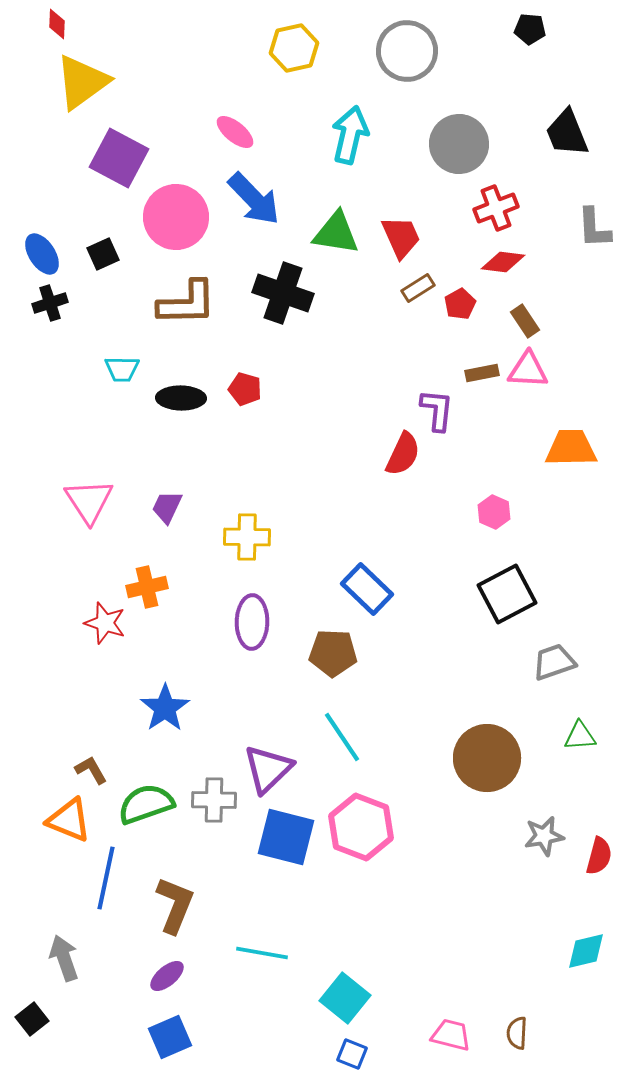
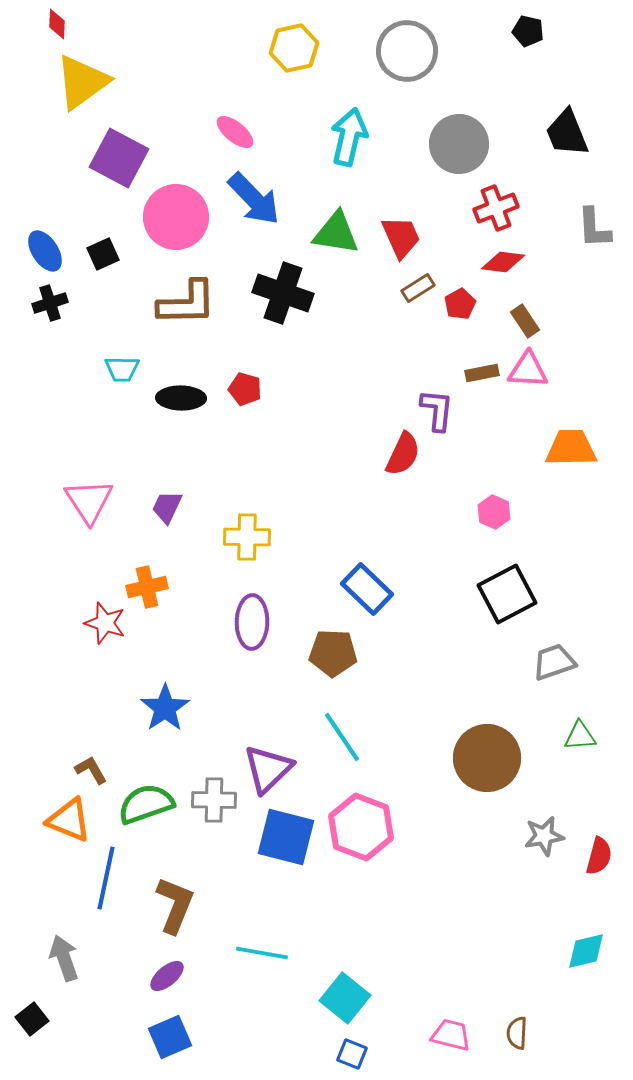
black pentagon at (530, 29): moved 2 px left, 2 px down; rotated 8 degrees clockwise
cyan arrow at (350, 135): moved 1 px left, 2 px down
blue ellipse at (42, 254): moved 3 px right, 3 px up
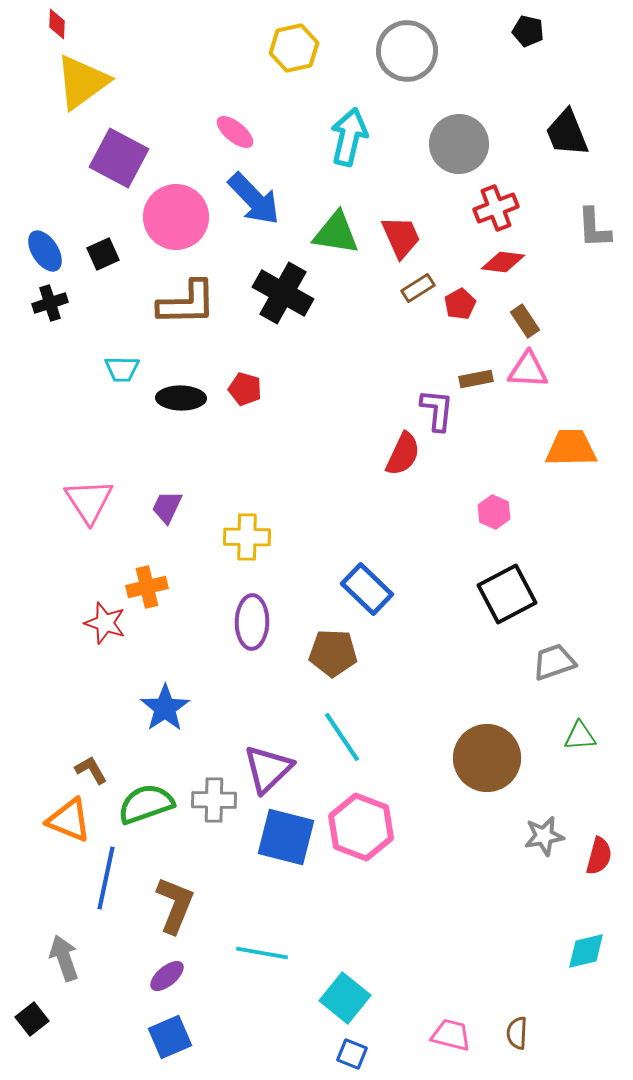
black cross at (283, 293): rotated 10 degrees clockwise
brown rectangle at (482, 373): moved 6 px left, 6 px down
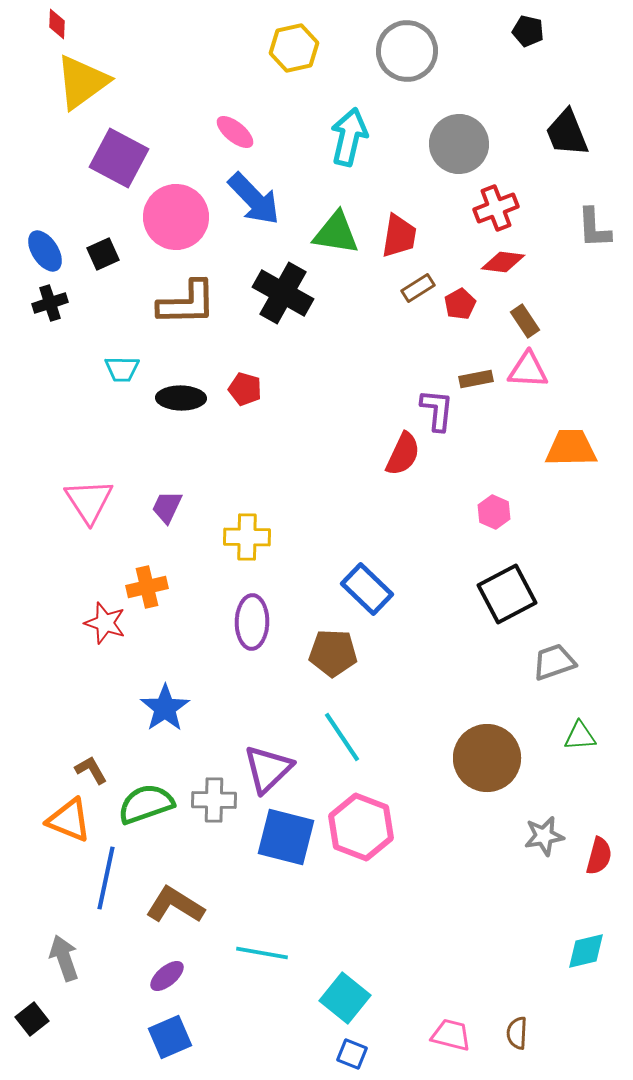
red trapezoid at (401, 237): moved 2 px left, 1 px up; rotated 33 degrees clockwise
brown L-shape at (175, 905): rotated 80 degrees counterclockwise
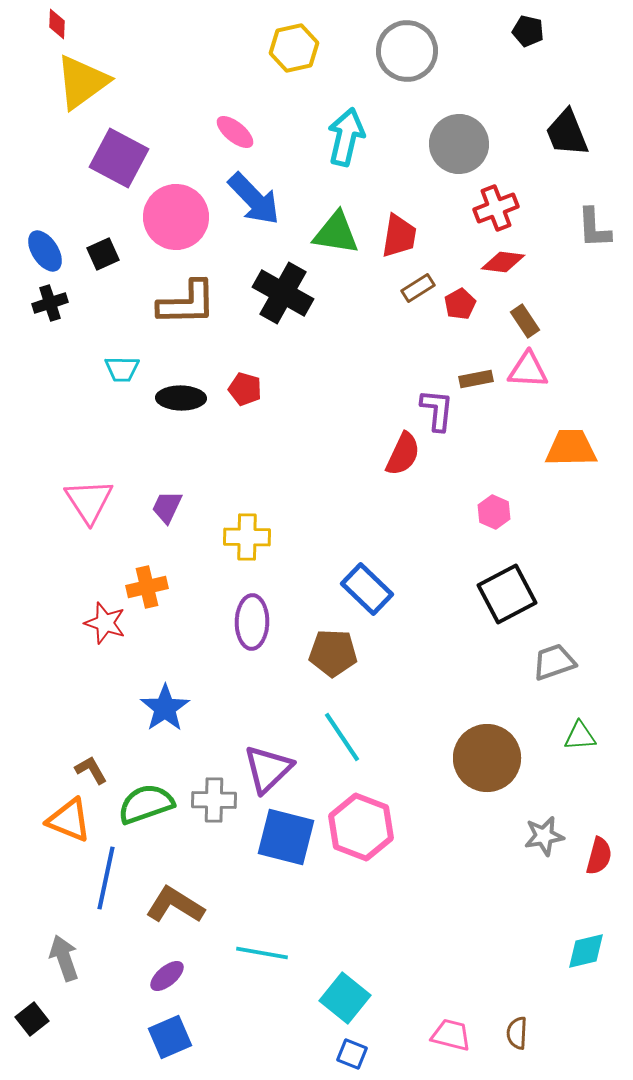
cyan arrow at (349, 137): moved 3 px left
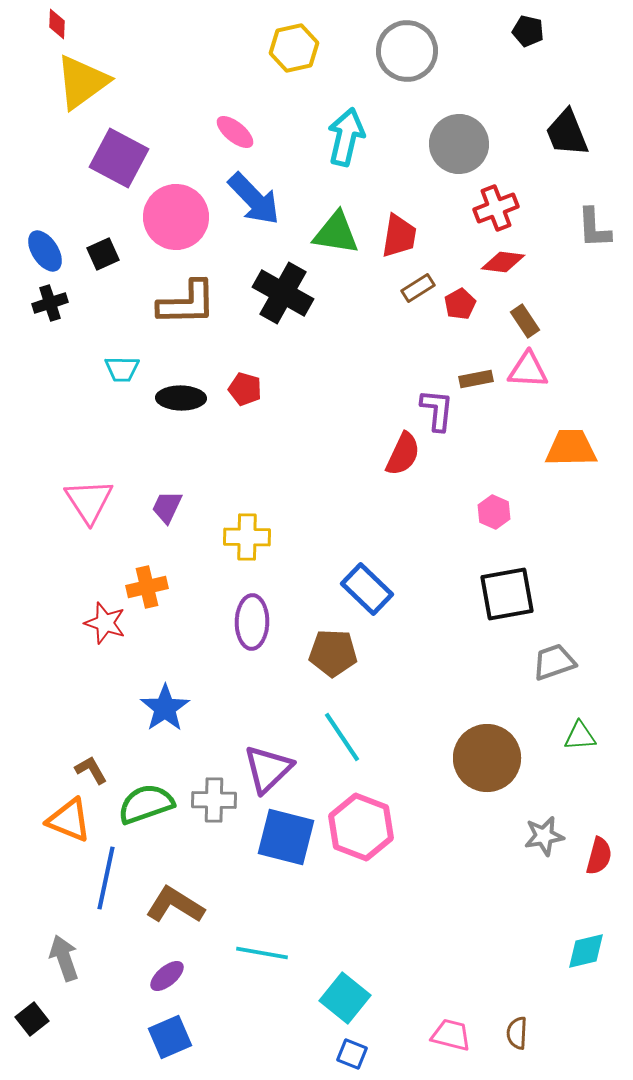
black square at (507, 594): rotated 18 degrees clockwise
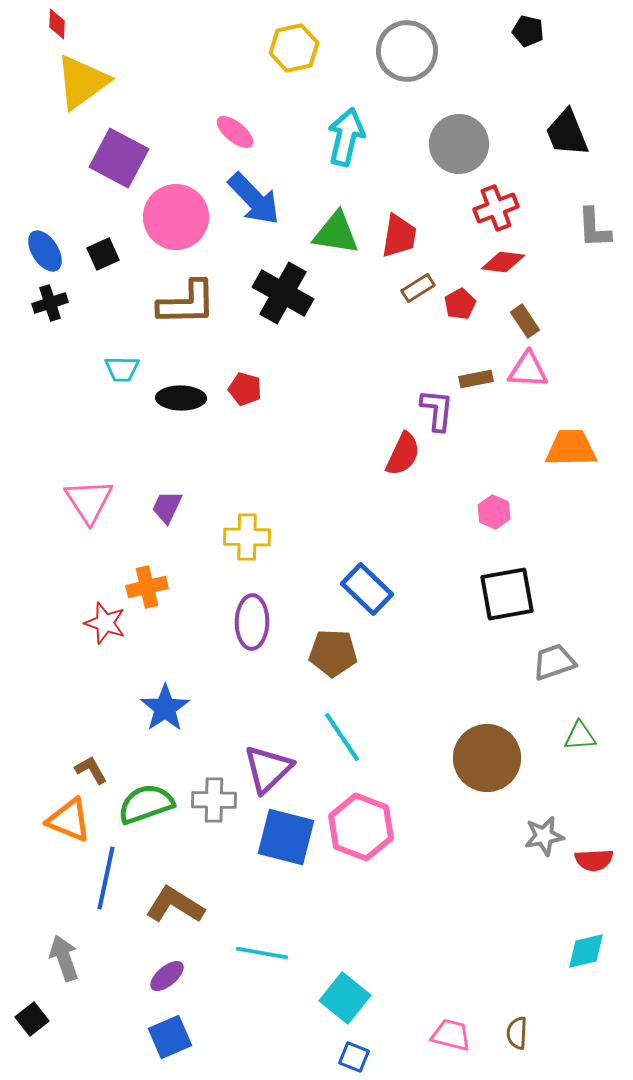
red semicircle at (599, 856): moved 5 px left, 4 px down; rotated 72 degrees clockwise
blue square at (352, 1054): moved 2 px right, 3 px down
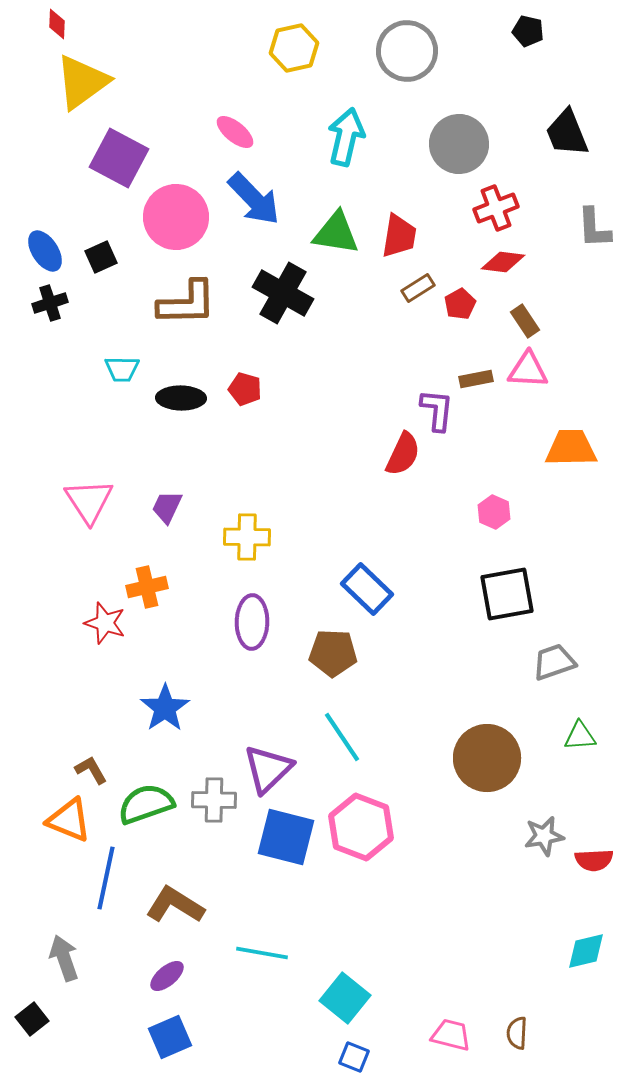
black square at (103, 254): moved 2 px left, 3 px down
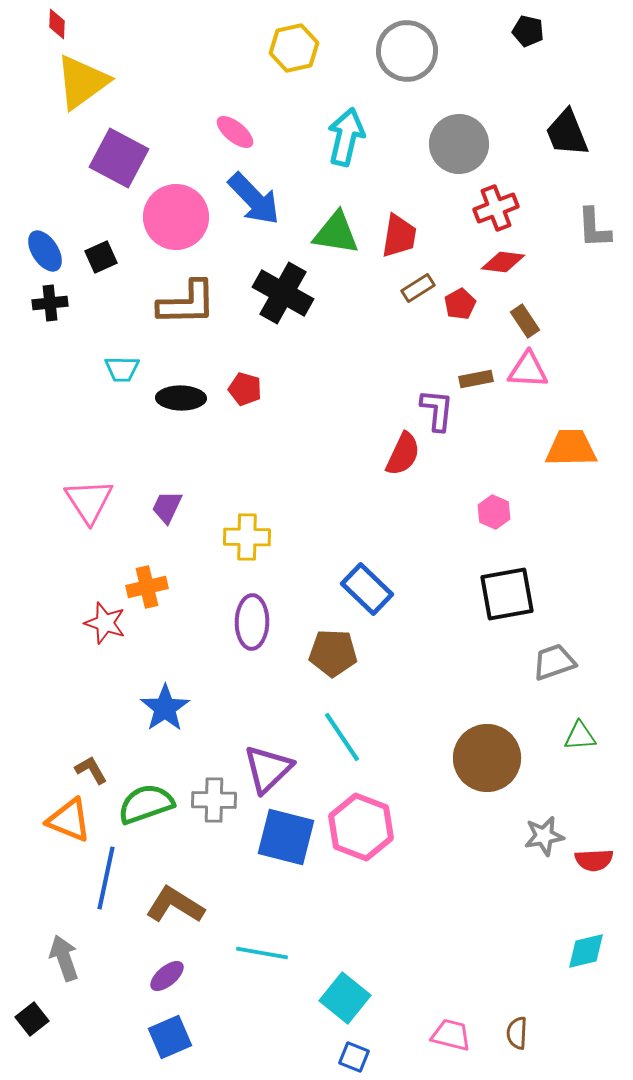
black cross at (50, 303): rotated 12 degrees clockwise
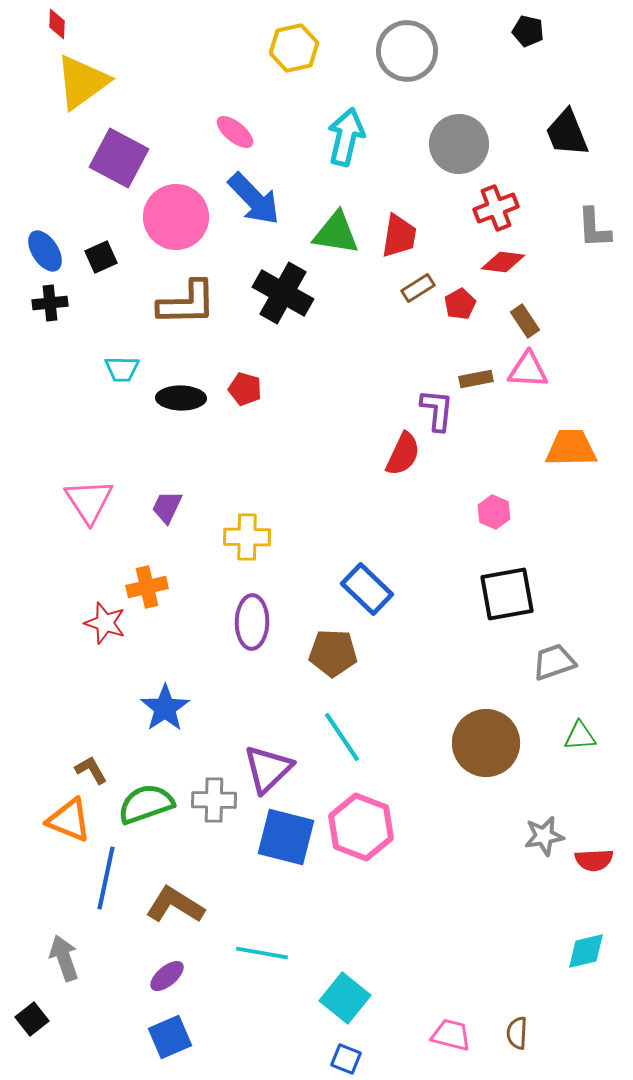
brown circle at (487, 758): moved 1 px left, 15 px up
blue square at (354, 1057): moved 8 px left, 2 px down
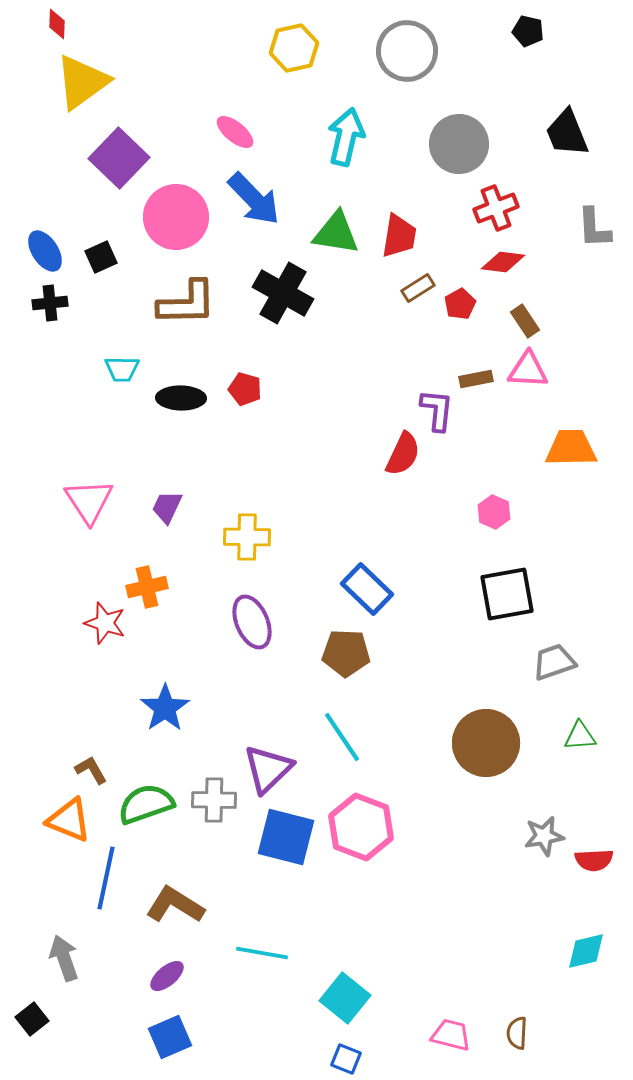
purple square at (119, 158): rotated 16 degrees clockwise
purple ellipse at (252, 622): rotated 24 degrees counterclockwise
brown pentagon at (333, 653): moved 13 px right
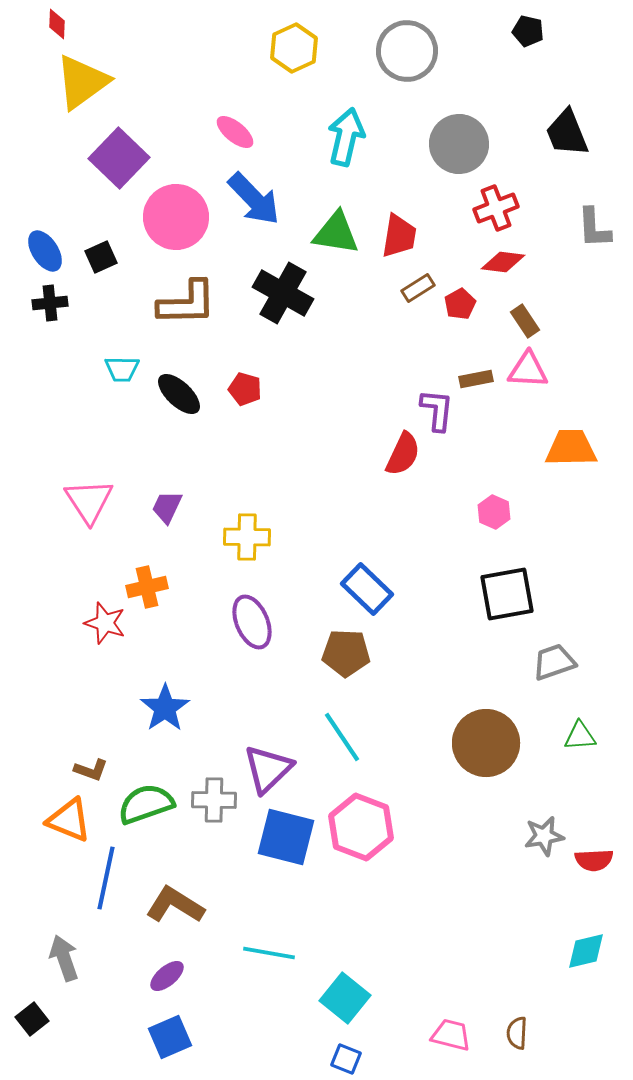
yellow hexagon at (294, 48): rotated 12 degrees counterclockwise
black ellipse at (181, 398): moved 2 px left, 4 px up; rotated 42 degrees clockwise
brown L-shape at (91, 770): rotated 140 degrees clockwise
cyan line at (262, 953): moved 7 px right
